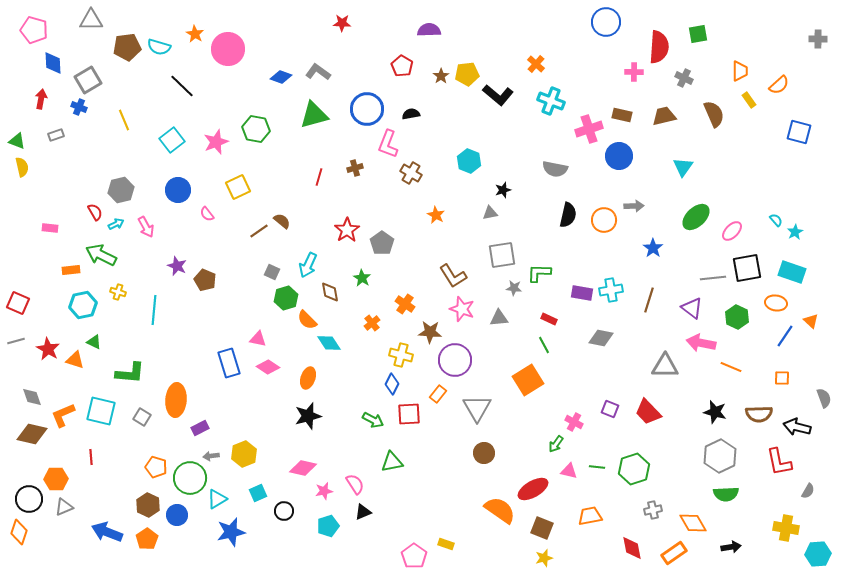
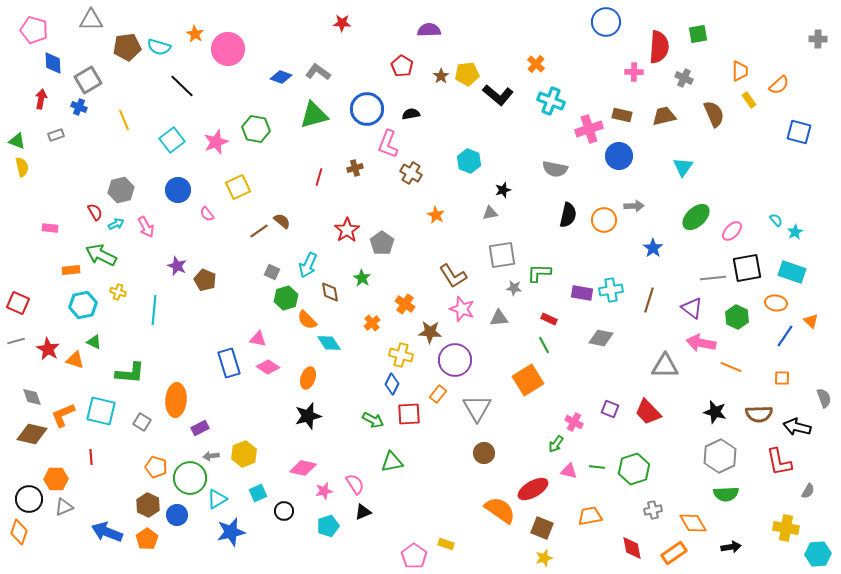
gray square at (142, 417): moved 5 px down
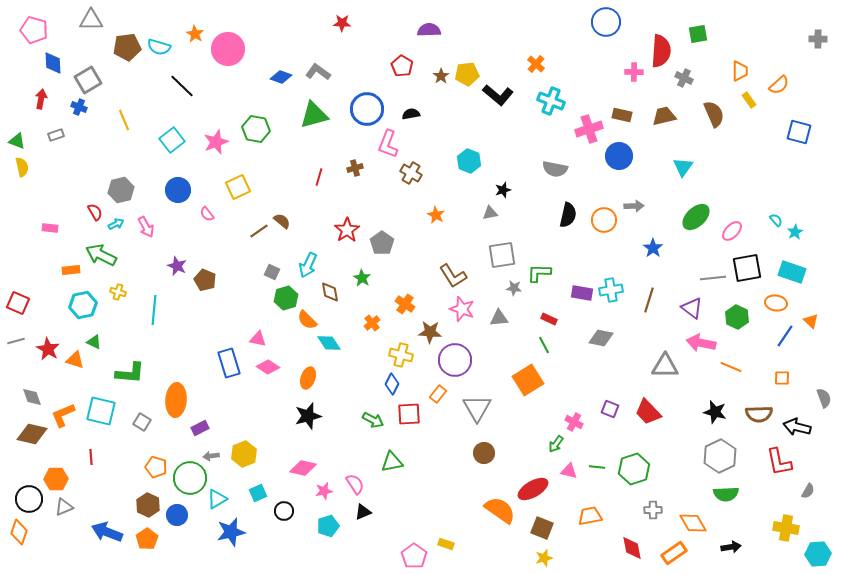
red semicircle at (659, 47): moved 2 px right, 4 px down
gray cross at (653, 510): rotated 12 degrees clockwise
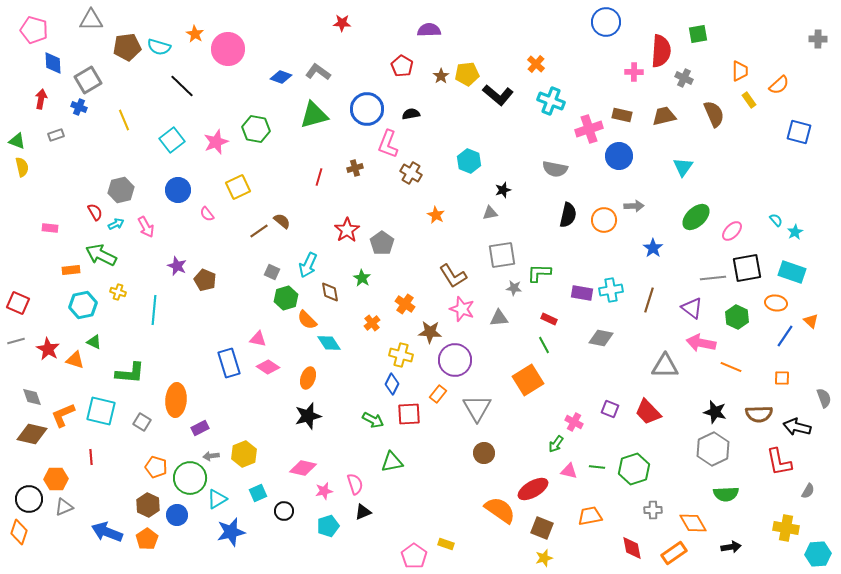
gray hexagon at (720, 456): moved 7 px left, 7 px up
pink semicircle at (355, 484): rotated 15 degrees clockwise
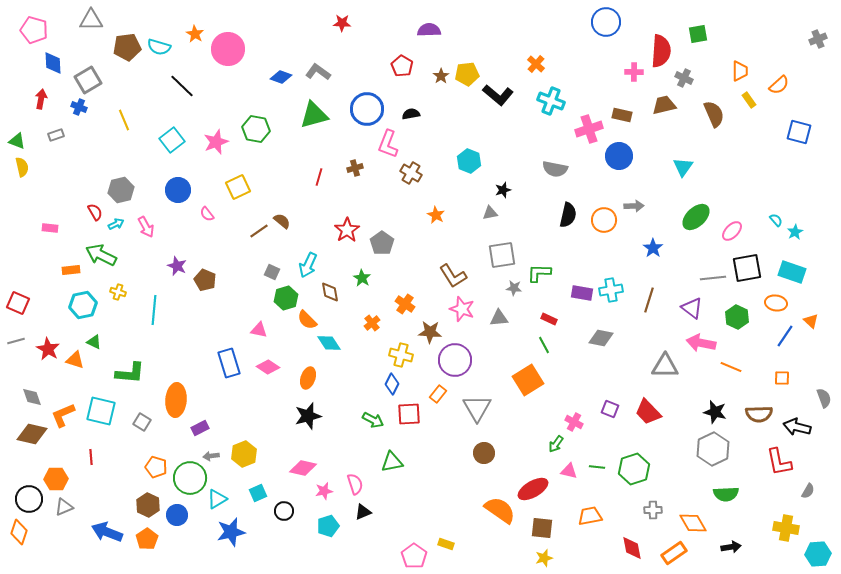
gray cross at (818, 39): rotated 24 degrees counterclockwise
brown trapezoid at (664, 116): moved 11 px up
pink triangle at (258, 339): moved 1 px right, 9 px up
brown square at (542, 528): rotated 15 degrees counterclockwise
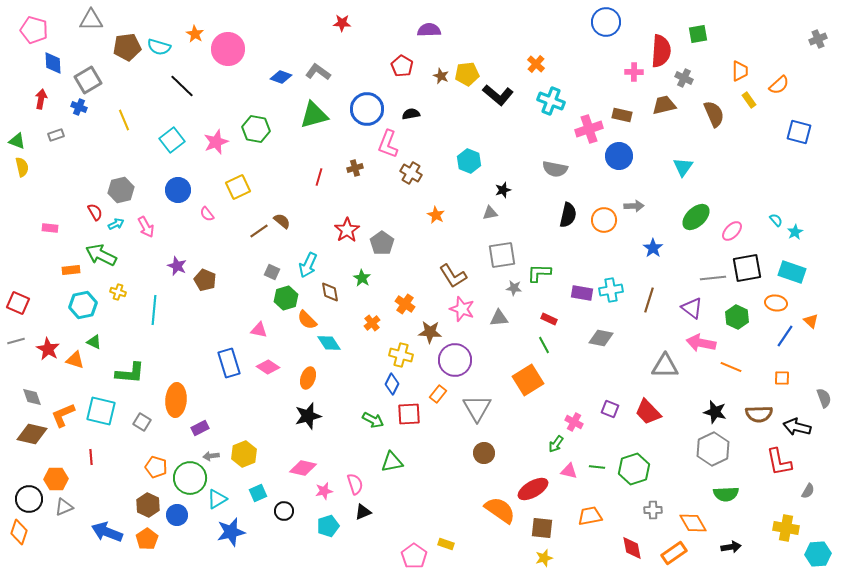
brown star at (441, 76): rotated 14 degrees counterclockwise
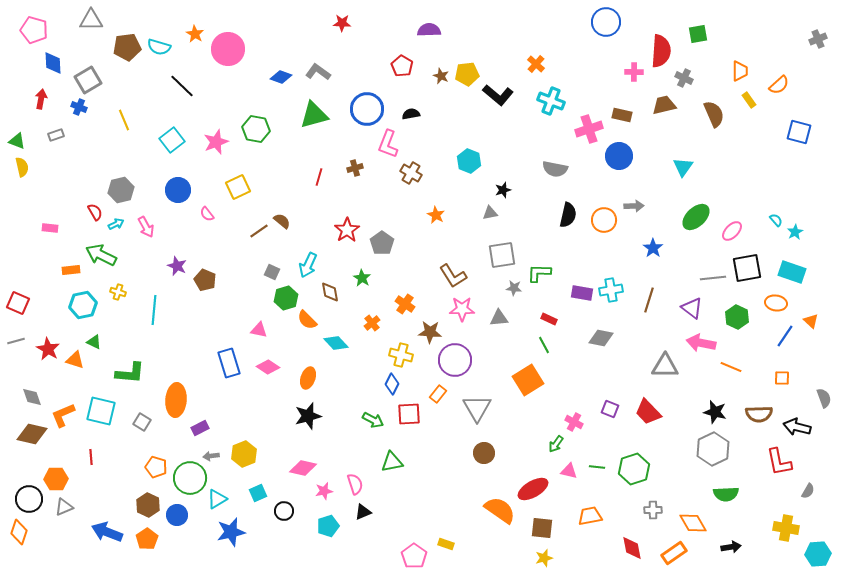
pink star at (462, 309): rotated 20 degrees counterclockwise
cyan diamond at (329, 343): moved 7 px right; rotated 10 degrees counterclockwise
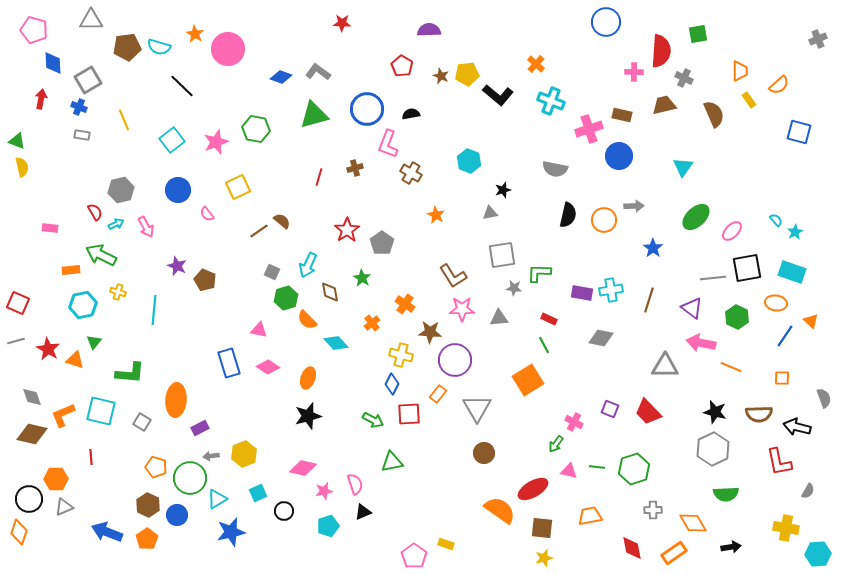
gray rectangle at (56, 135): moved 26 px right; rotated 28 degrees clockwise
green triangle at (94, 342): rotated 42 degrees clockwise
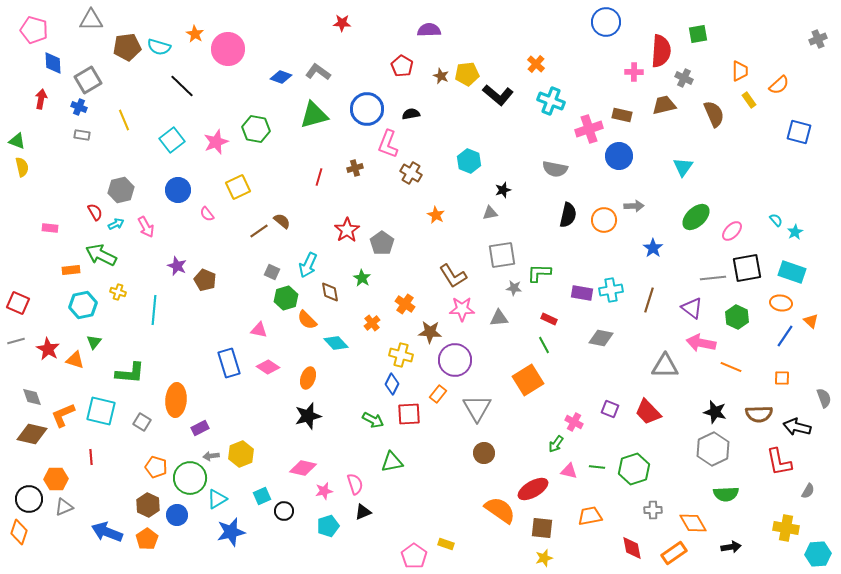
orange ellipse at (776, 303): moved 5 px right
yellow hexagon at (244, 454): moved 3 px left
cyan square at (258, 493): moved 4 px right, 3 px down
